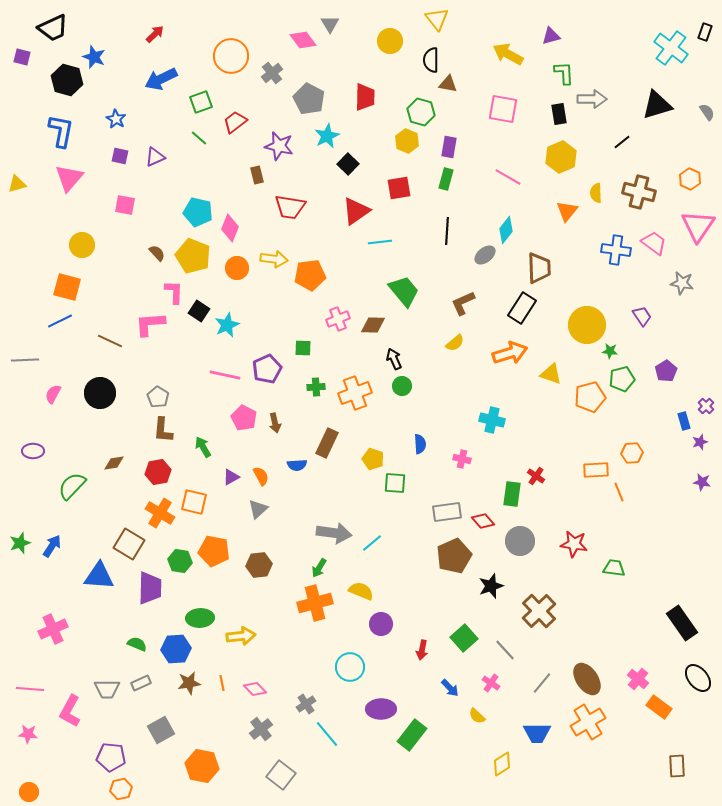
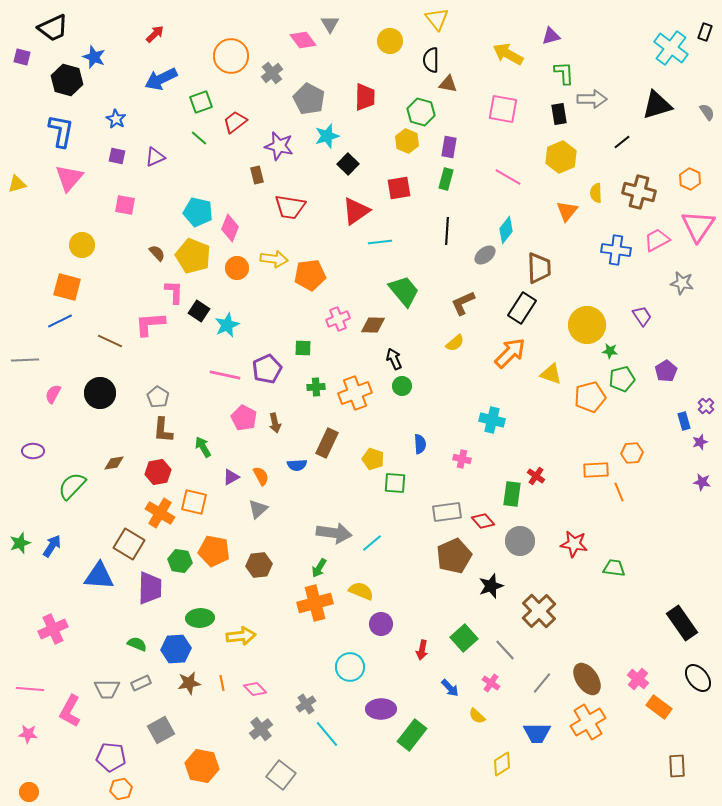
cyan star at (327, 136): rotated 10 degrees clockwise
purple square at (120, 156): moved 3 px left
pink trapezoid at (654, 243): moved 3 px right, 3 px up; rotated 64 degrees counterclockwise
orange arrow at (510, 353): rotated 28 degrees counterclockwise
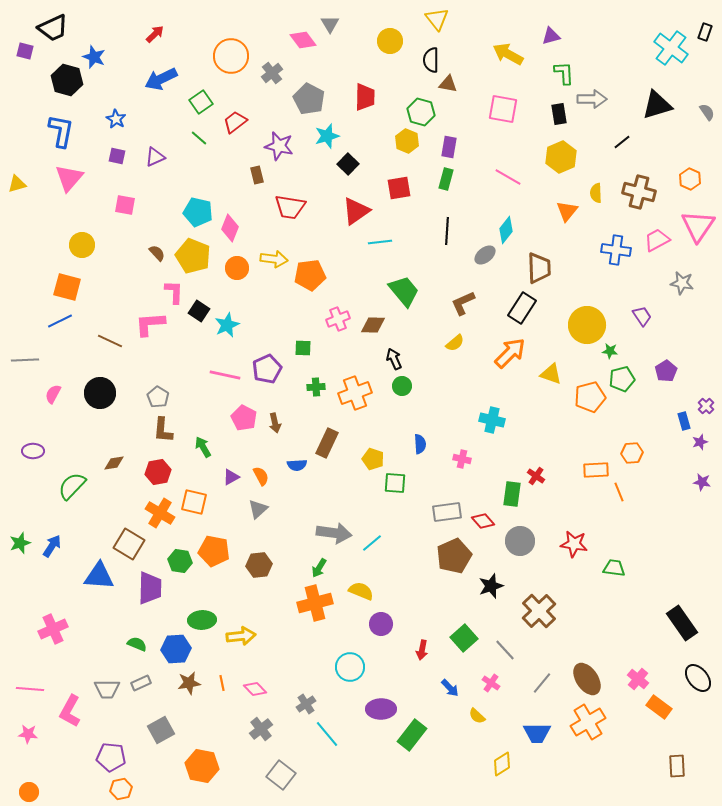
purple square at (22, 57): moved 3 px right, 6 px up
green square at (201, 102): rotated 15 degrees counterclockwise
green ellipse at (200, 618): moved 2 px right, 2 px down
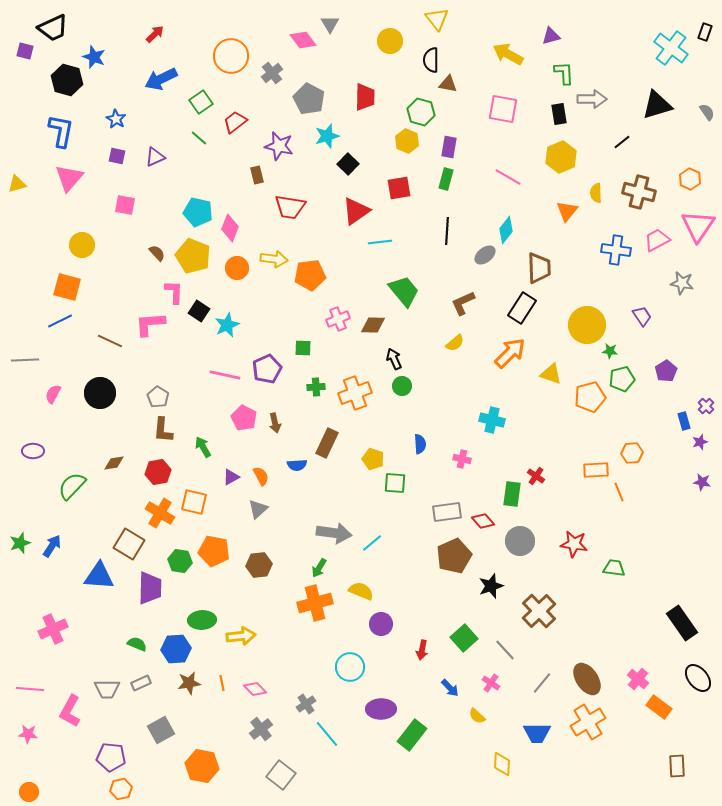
yellow diamond at (502, 764): rotated 55 degrees counterclockwise
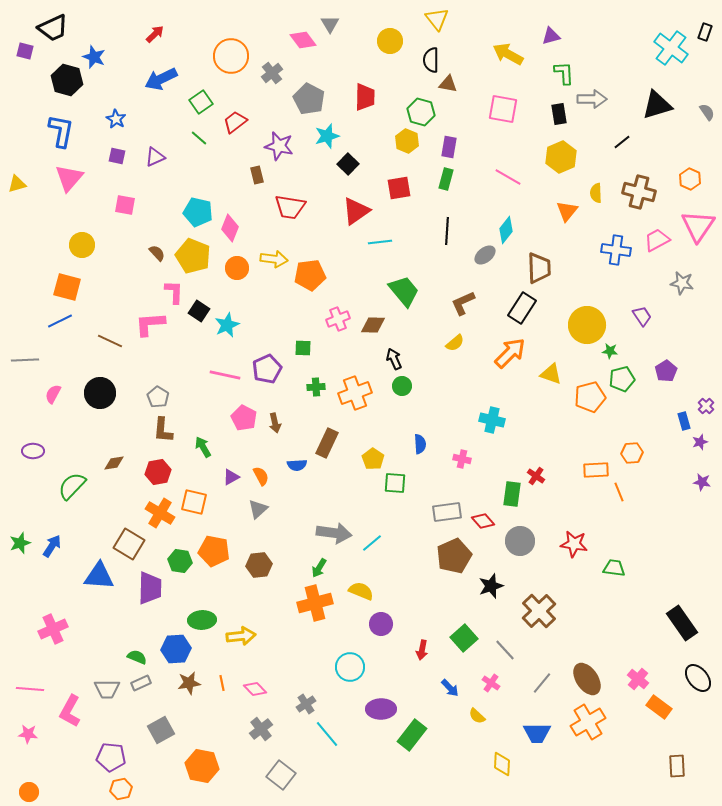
yellow pentagon at (373, 459): rotated 15 degrees clockwise
green semicircle at (137, 644): moved 13 px down
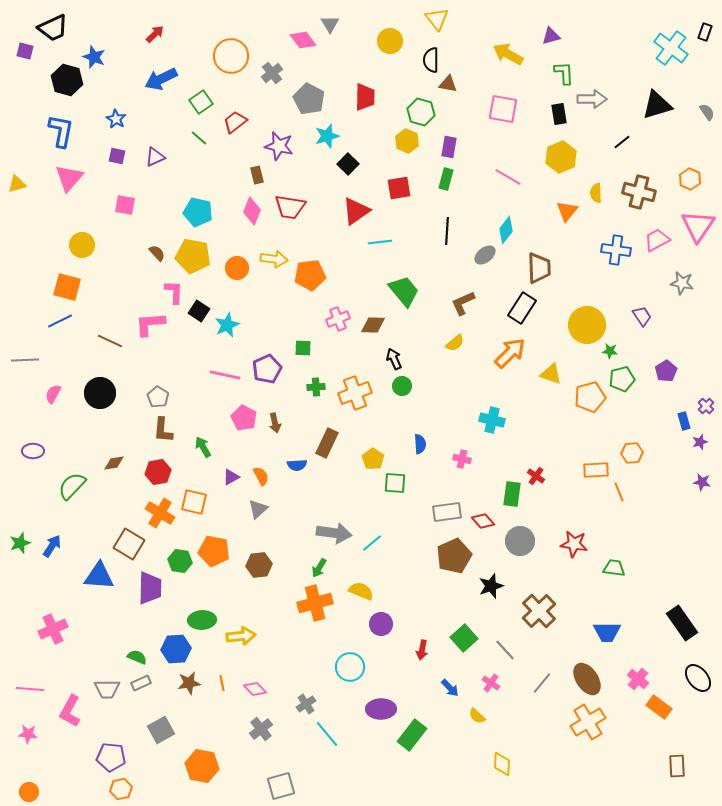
pink diamond at (230, 228): moved 22 px right, 17 px up
yellow pentagon at (193, 256): rotated 12 degrees counterclockwise
blue trapezoid at (537, 733): moved 70 px right, 101 px up
gray square at (281, 775): moved 11 px down; rotated 36 degrees clockwise
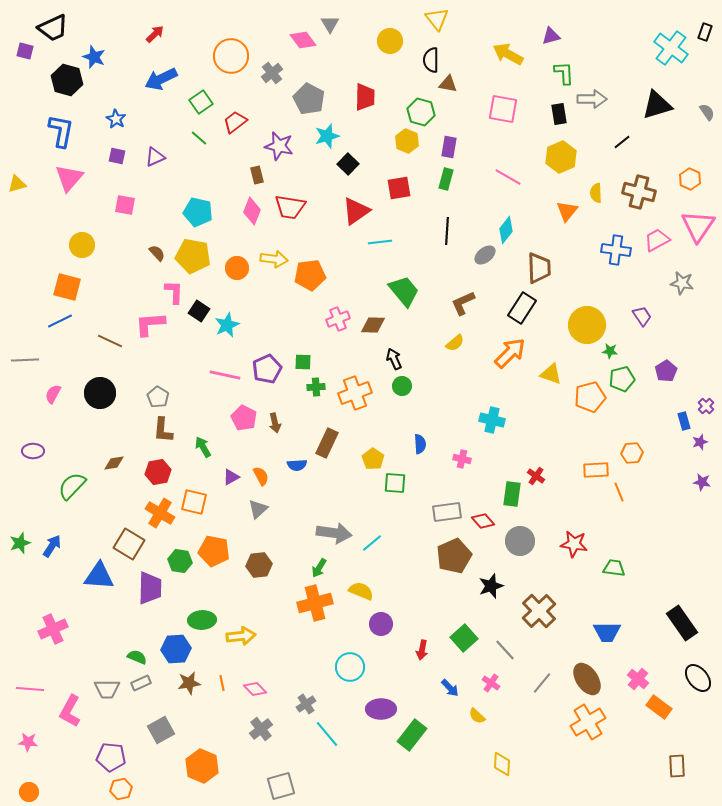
green square at (303, 348): moved 14 px down
pink star at (28, 734): moved 8 px down
orange hexagon at (202, 766): rotated 12 degrees clockwise
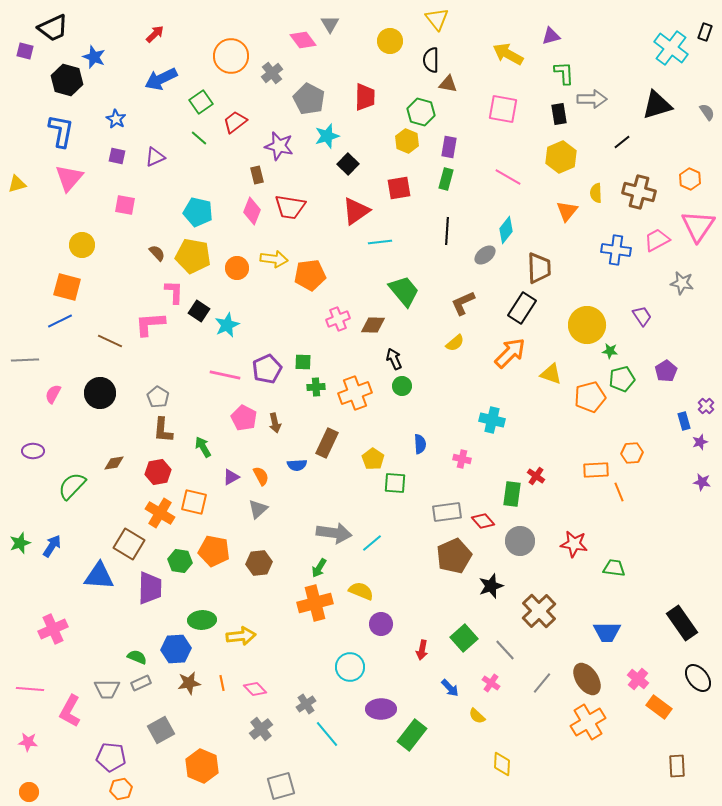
brown hexagon at (259, 565): moved 2 px up
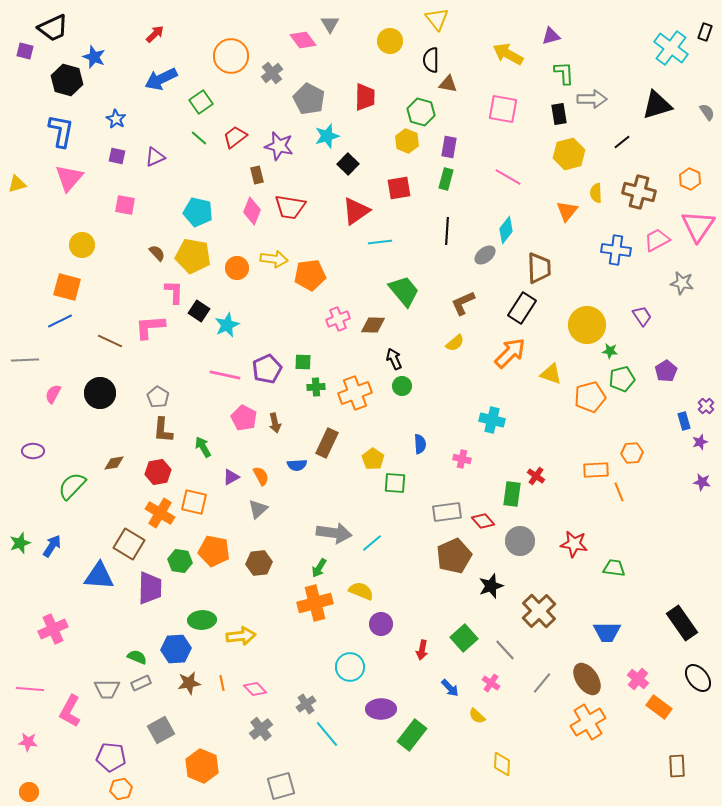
red trapezoid at (235, 122): moved 15 px down
yellow hexagon at (561, 157): moved 8 px right, 3 px up; rotated 8 degrees clockwise
pink L-shape at (150, 324): moved 3 px down
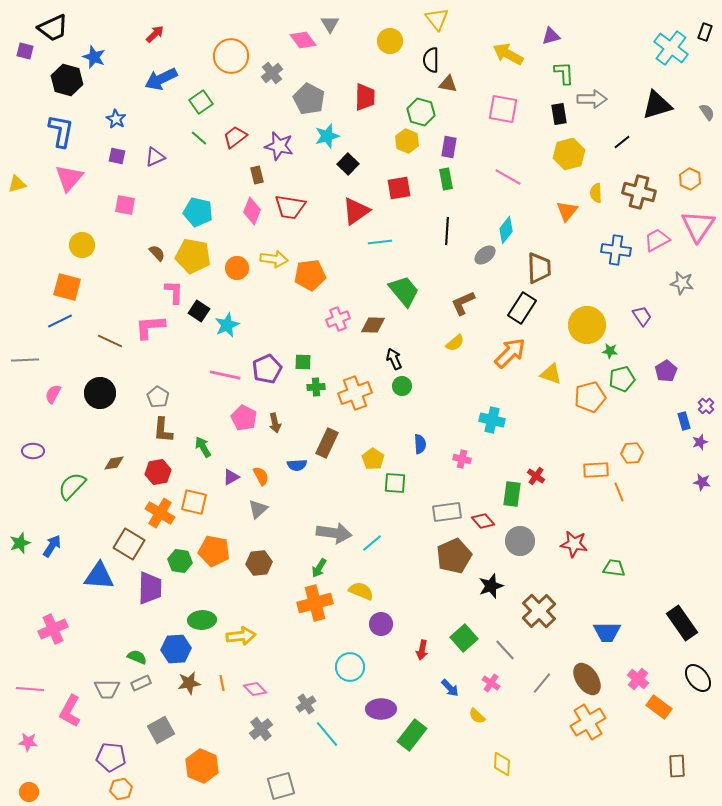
green rectangle at (446, 179): rotated 25 degrees counterclockwise
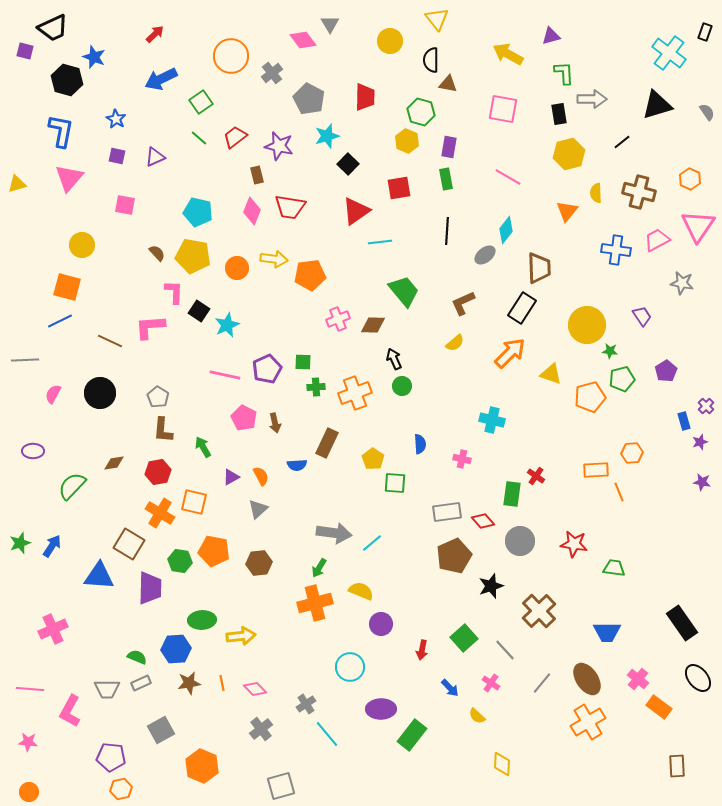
cyan cross at (671, 48): moved 2 px left, 5 px down
